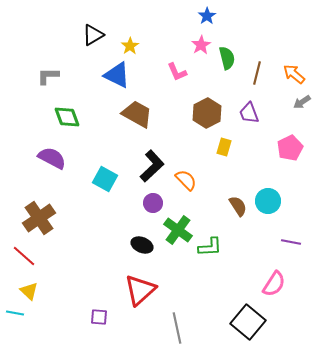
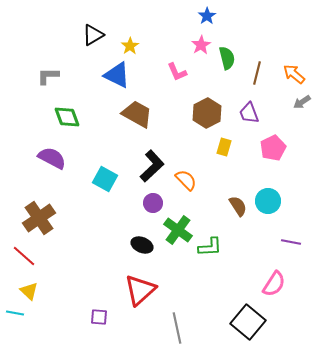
pink pentagon: moved 17 px left
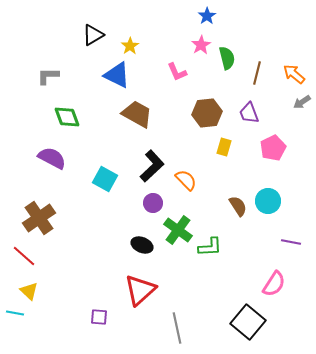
brown hexagon: rotated 20 degrees clockwise
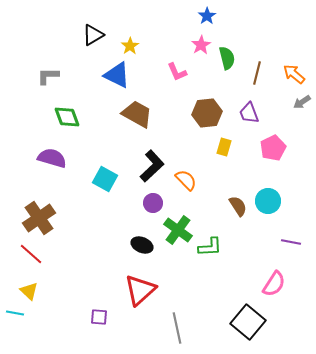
purple semicircle: rotated 12 degrees counterclockwise
red line: moved 7 px right, 2 px up
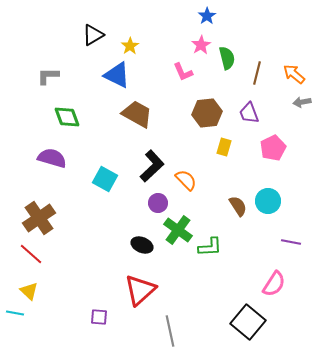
pink L-shape: moved 6 px right
gray arrow: rotated 24 degrees clockwise
purple circle: moved 5 px right
gray line: moved 7 px left, 3 px down
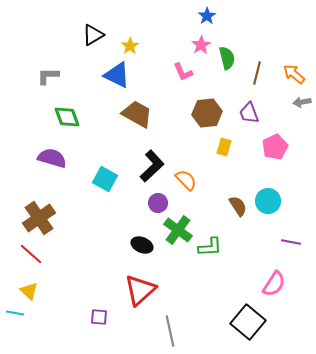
pink pentagon: moved 2 px right, 1 px up
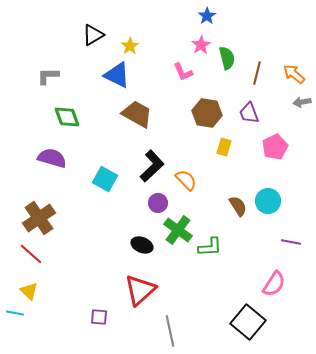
brown hexagon: rotated 16 degrees clockwise
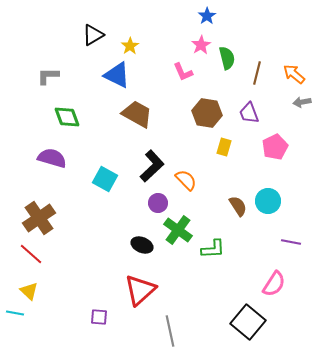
green L-shape: moved 3 px right, 2 px down
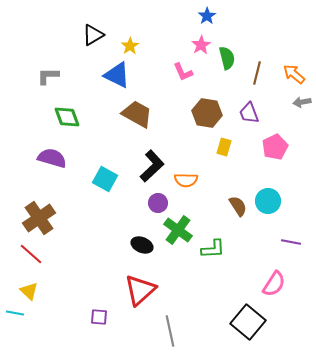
orange semicircle: rotated 135 degrees clockwise
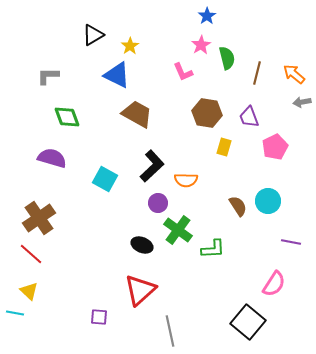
purple trapezoid: moved 4 px down
